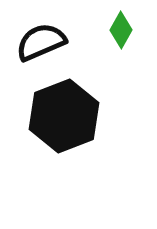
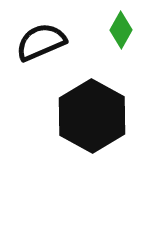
black hexagon: moved 28 px right; rotated 10 degrees counterclockwise
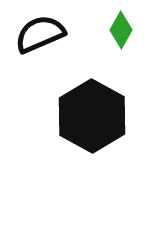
black semicircle: moved 1 px left, 8 px up
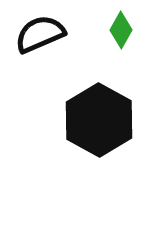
black hexagon: moved 7 px right, 4 px down
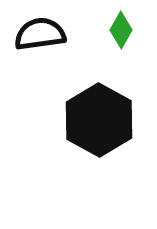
black semicircle: rotated 15 degrees clockwise
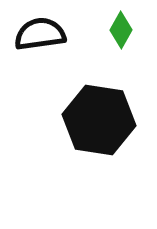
black hexagon: rotated 20 degrees counterclockwise
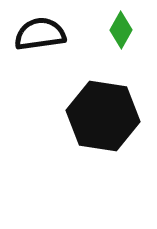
black hexagon: moved 4 px right, 4 px up
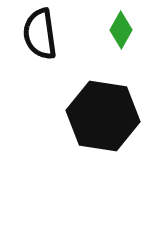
black semicircle: rotated 90 degrees counterclockwise
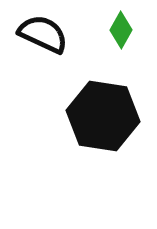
black semicircle: moved 3 px right; rotated 123 degrees clockwise
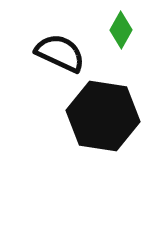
black semicircle: moved 17 px right, 19 px down
